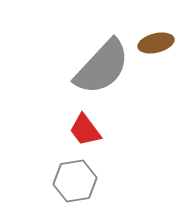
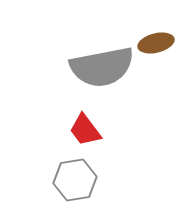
gray semicircle: rotated 36 degrees clockwise
gray hexagon: moved 1 px up
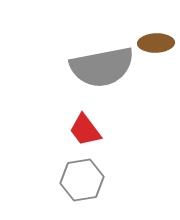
brown ellipse: rotated 12 degrees clockwise
gray hexagon: moved 7 px right
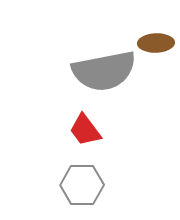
gray semicircle: moved 2 px right, 4 px down
gray hexagon: moved 5 px down; rotated 9 degrees clockwise
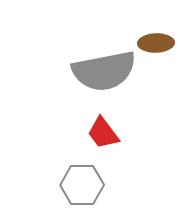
red trapezoid: moved 18 px right, 3 px down
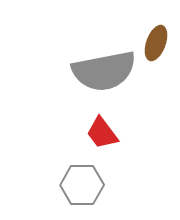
brown ellipse: rotated 68 degrees counterclockwise
red trapezoid: moved 1 px left
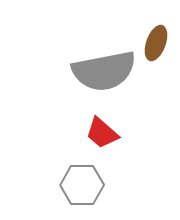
red trapezoid: rotated 12 degrees counterclockwise
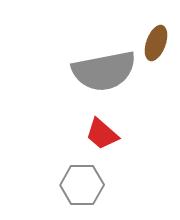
red trapezoid: moved 1 px down
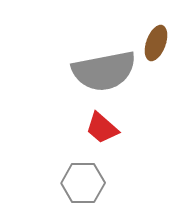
red trapezoid: moved 6 px up
gray hexagon: moved 1 px right, 2 px up
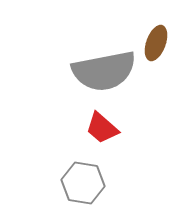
gray hexagon: rotated 9 degrees clockwise
